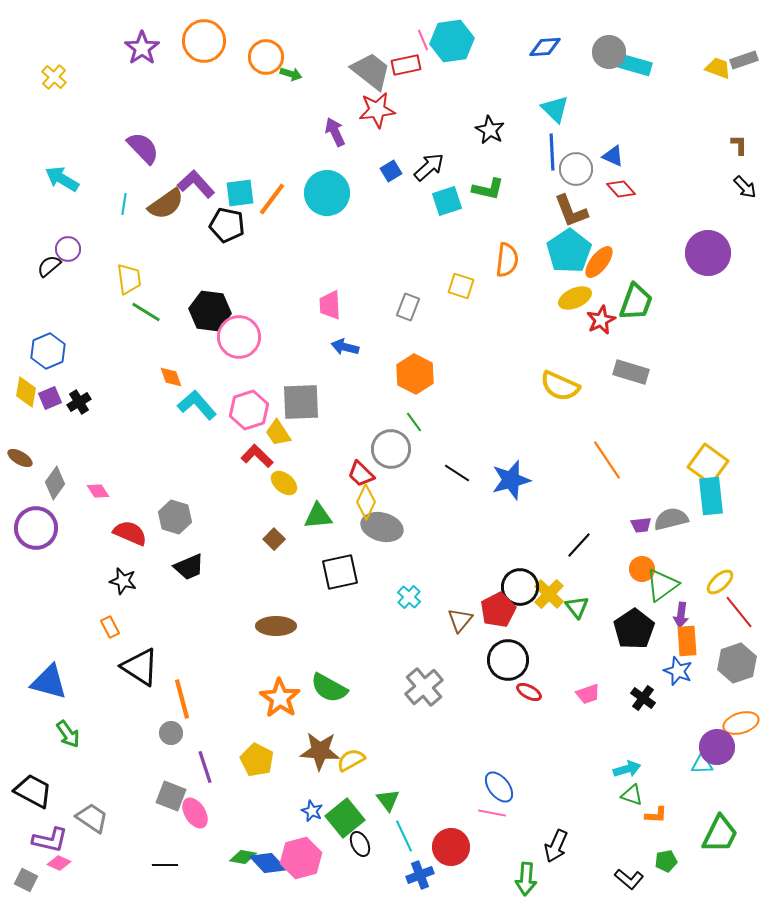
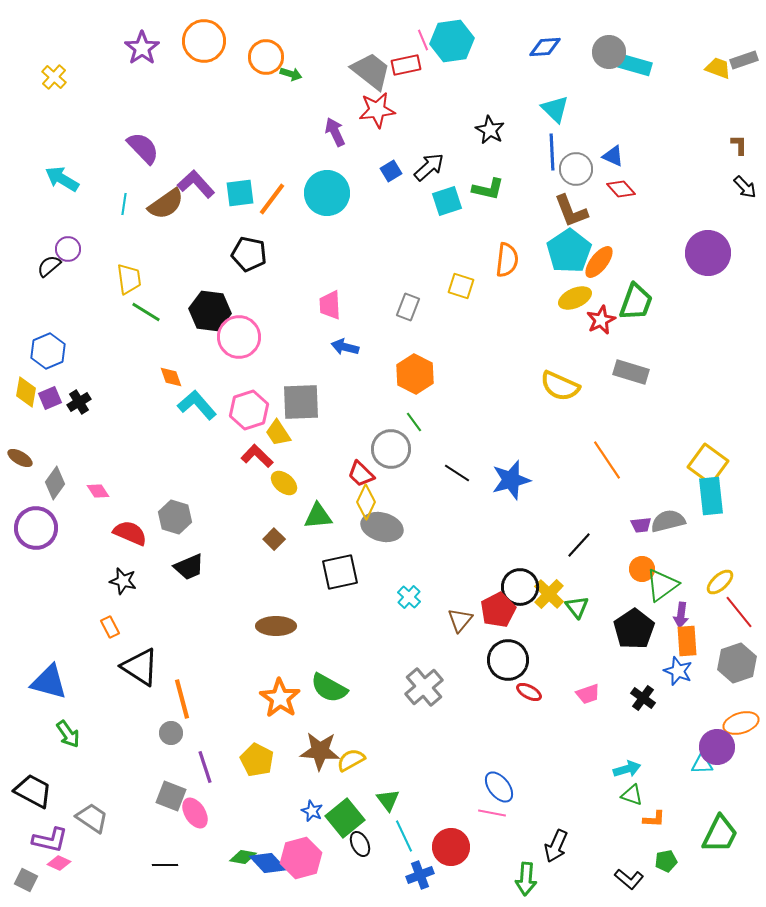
black pentagon at (227, 225): moved 22 px right, 29 px down
gray semicircle at (671, 519): moved 3 px left, 2 px down
orange L-shape at (656, 815): moved 2 px left, 4 px down
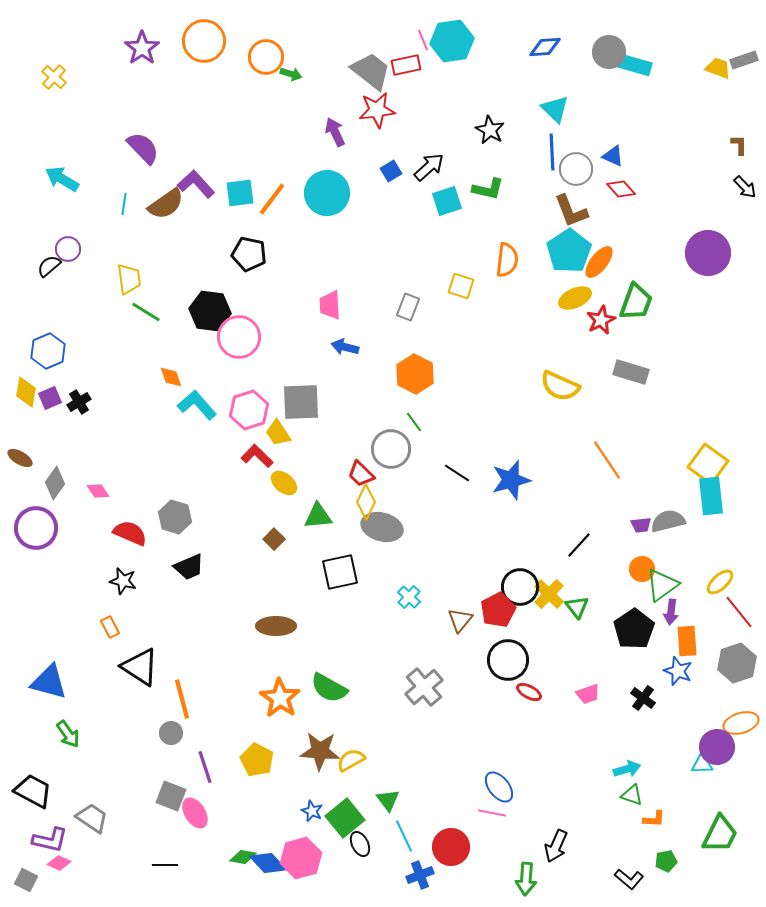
purple arrow at (681, 615): moved 10 px left, 3 px up
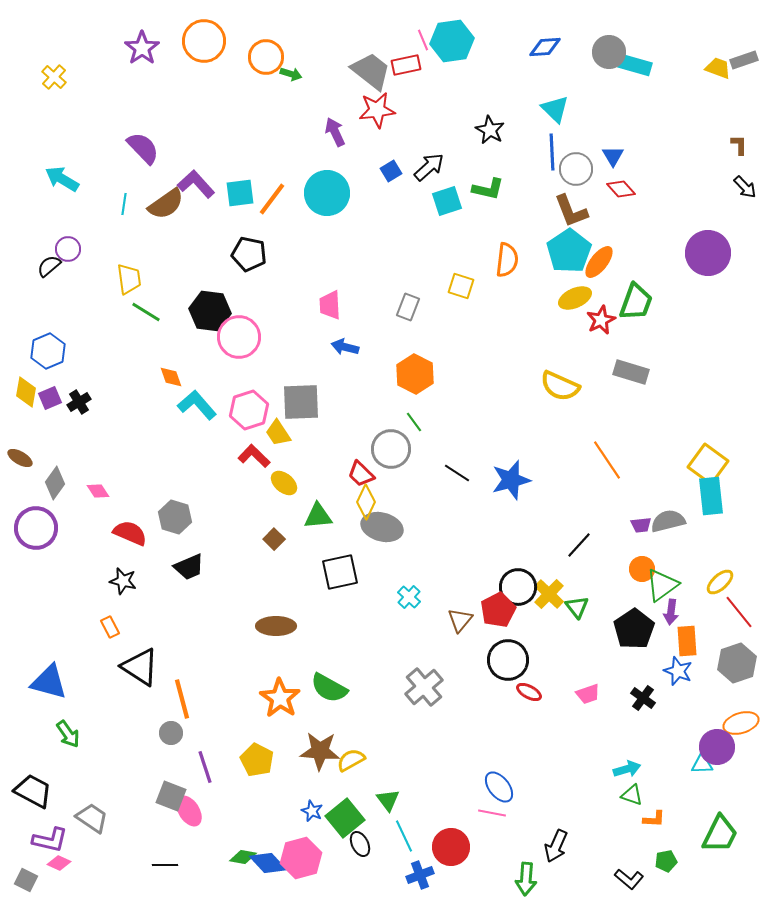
blue triangle at (613, 156): rotated 35 degrees clockwise
red L-shape at (257, 456): moved 3 px left
black circle at (520, 587): moved 2 px left
pink ellipse at (195, 813): moved 6 px left, 2 px up
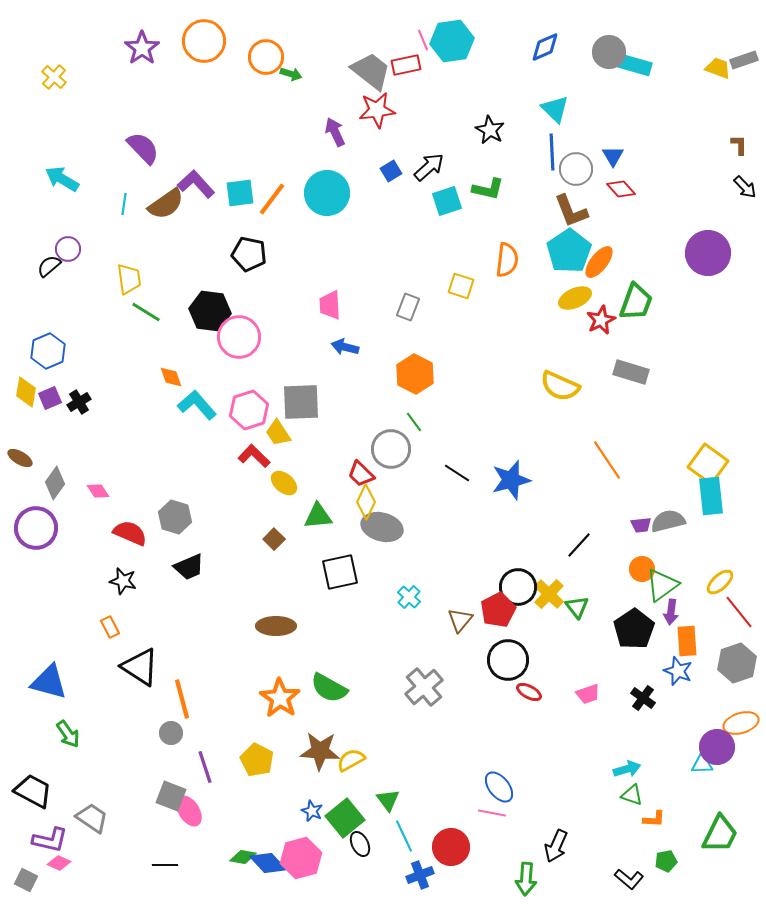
blue diamond at (545, 47): rotated 20 degrees counterclockwise
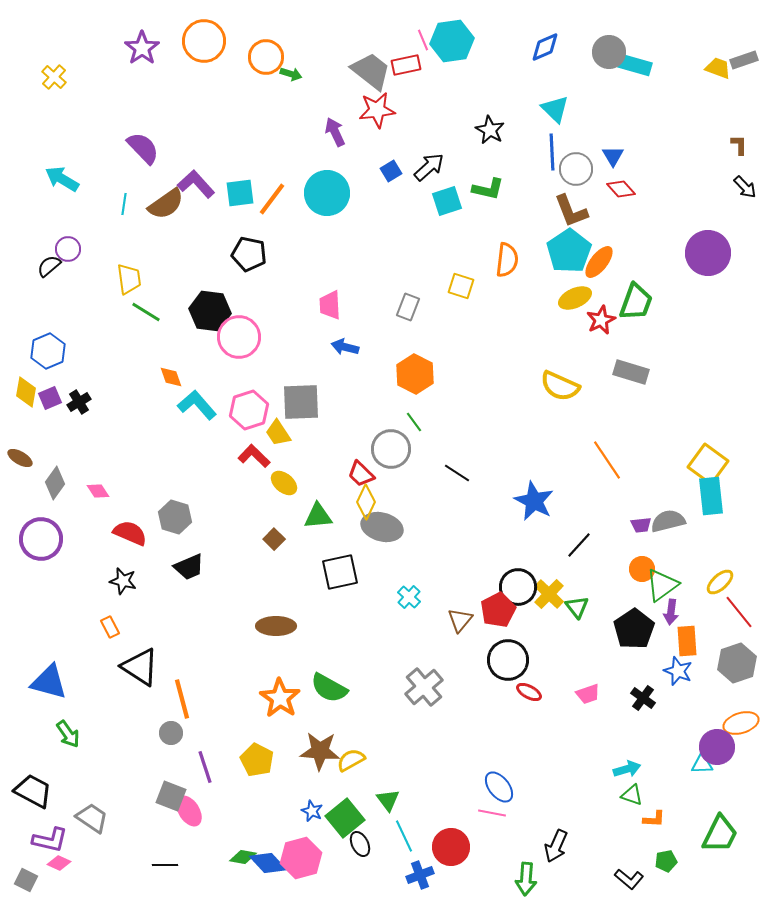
blue star at (511, 480): moved 23 px right, 21 px down; rotated 30 degrees counterclockwise
purple circle at (36, 528): moved 5 px right, 11 px down
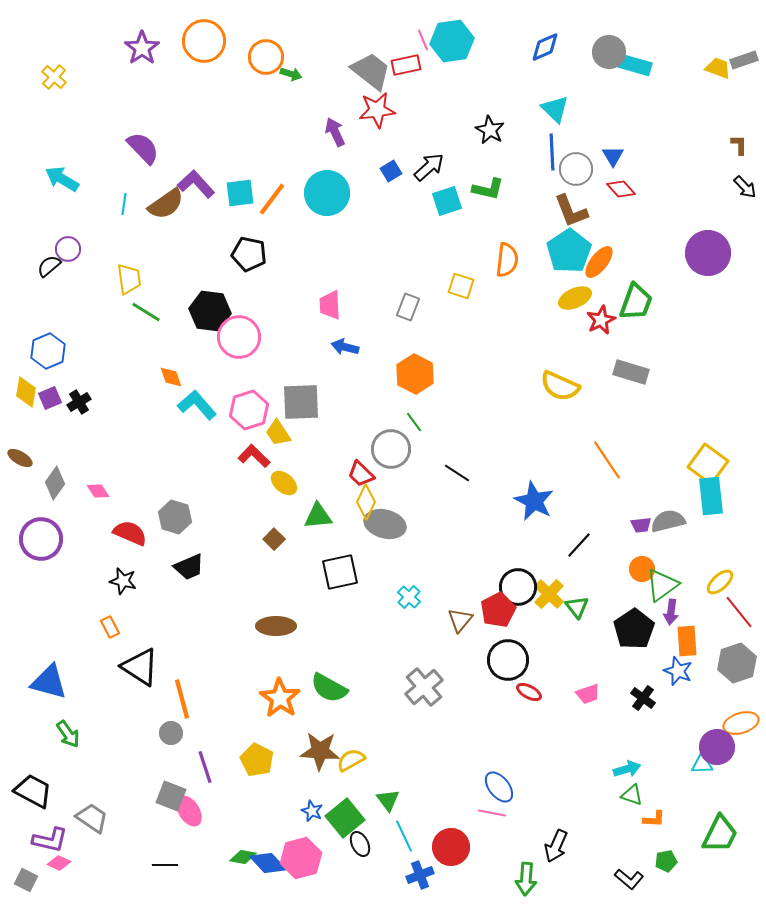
gray ellipse at (382, 527): moved 3 px right, 3 px up
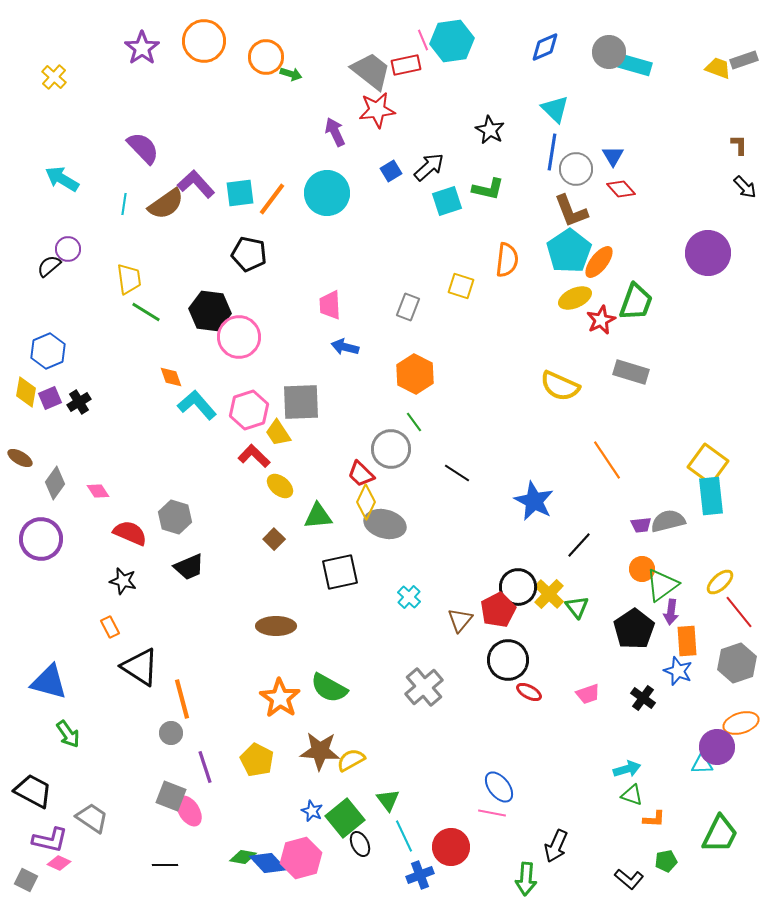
blue line at (552, 152): rotated 12 degrees clockwise
yellow ellipse at (284, 483): moved 4 px left, 3 px down
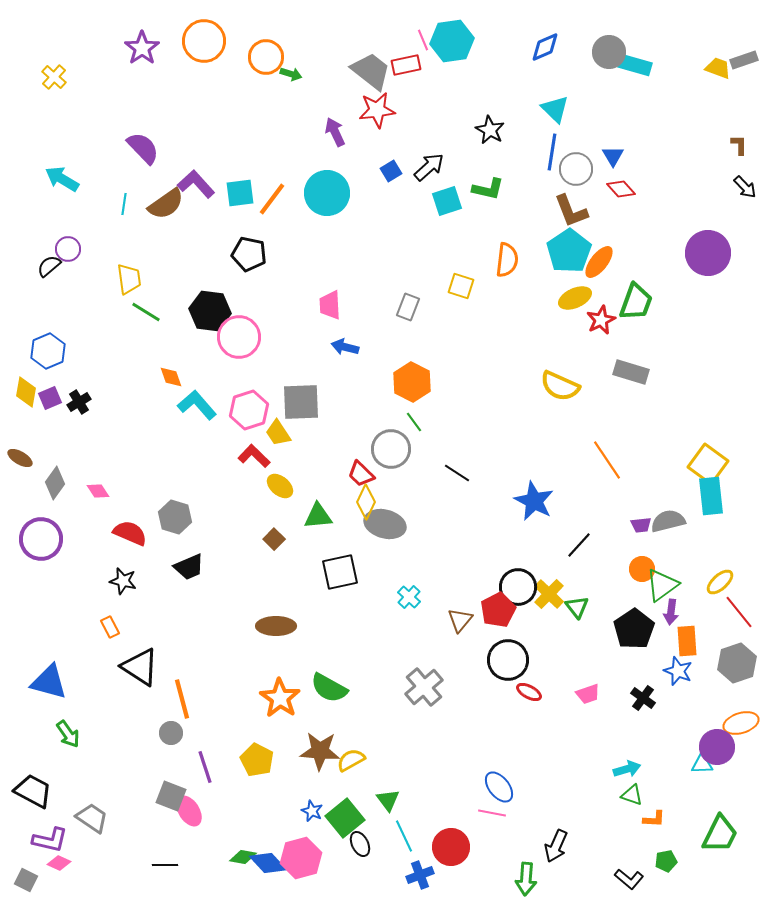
orange hexagon at (415, 374): moved 3 px left, 8 px down
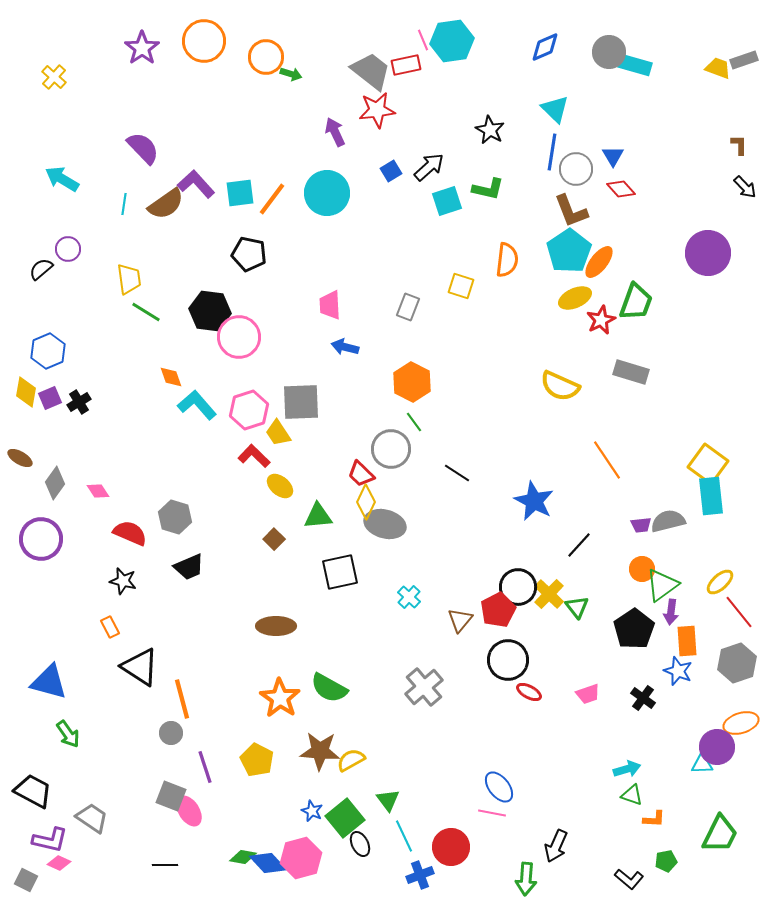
black semicircle at (49, 266): moved 8 px left, 3 px down
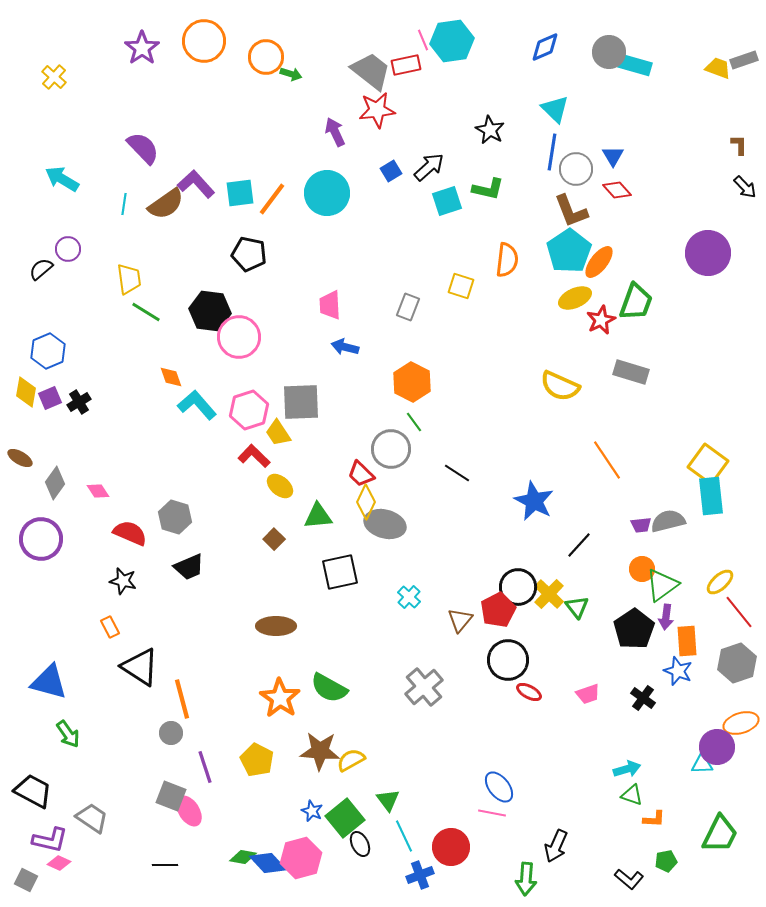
red diamond at (621, 189): moved 4 px left, 1 px down
purple arrow at (671, 612): moved 5 px left, 5 px down
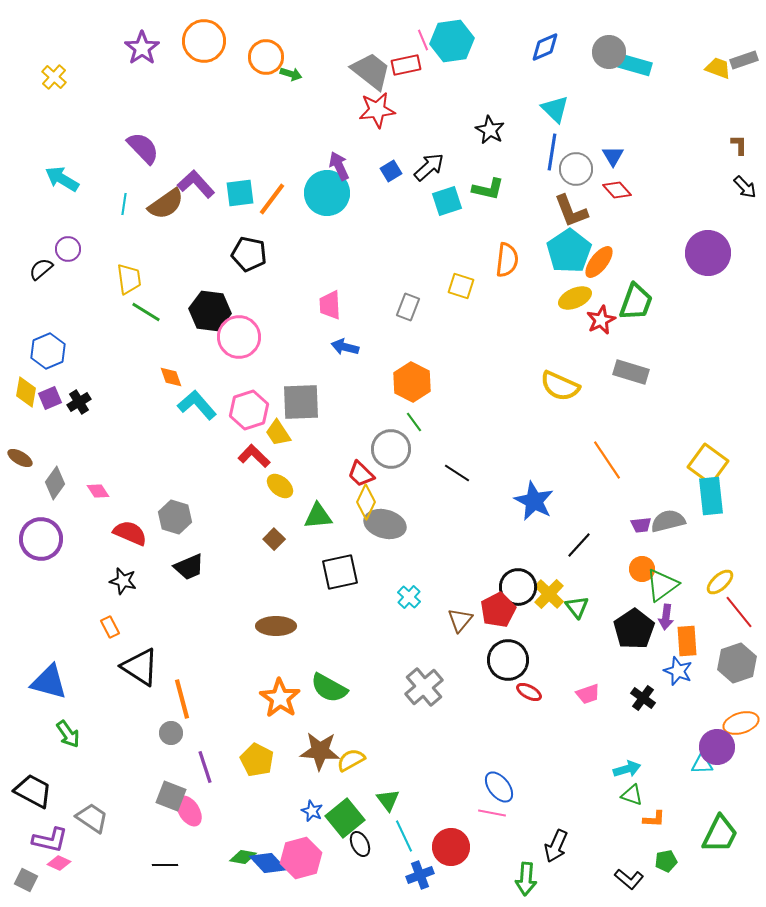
purple arrow at (335, 132): moved 4 px right, 34 px down
